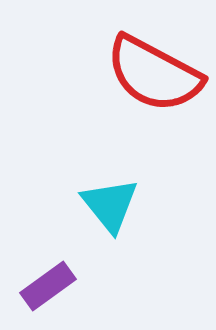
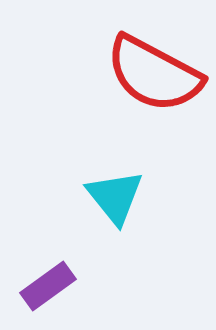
cyan triangle: moved 5 px right, 8 px up
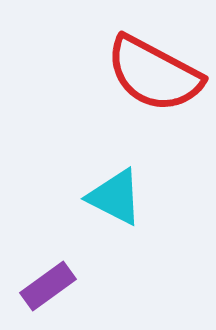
cyan triangle: rotated 24 degrees counterclockwise
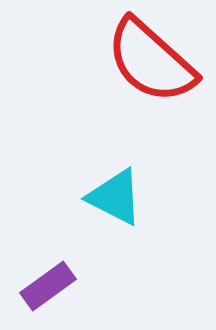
red semicircle: moved 3 px left, 13 px up; rotated 14 degrees clockwise
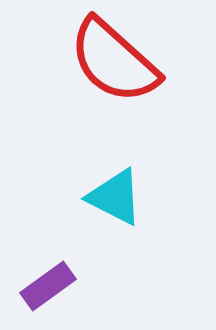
red semicircle: moved 37 px left
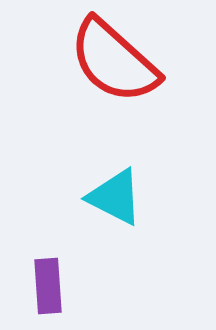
purple rectangle: rotated 58 degrees counterclockwise
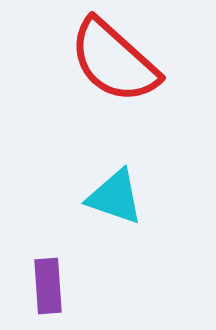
cyan triangle: rotated 8 degrees counterclockwise
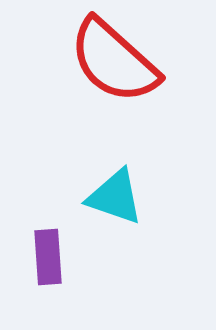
purple rectangle: moved 29 px up
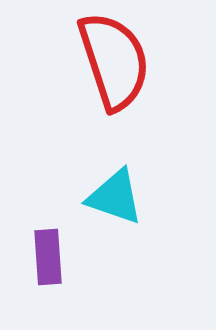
red semicircle: rotated 150 degrees counterclockwise
